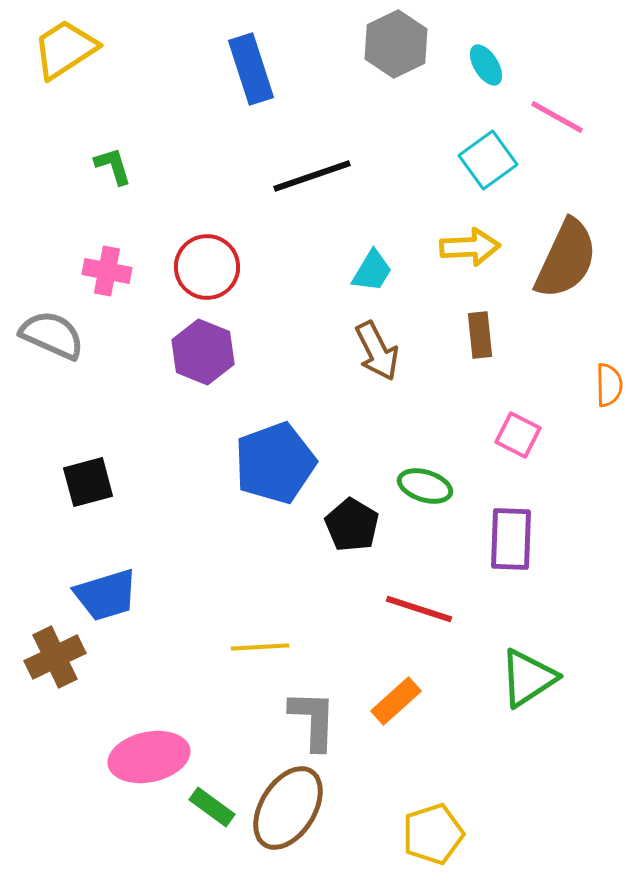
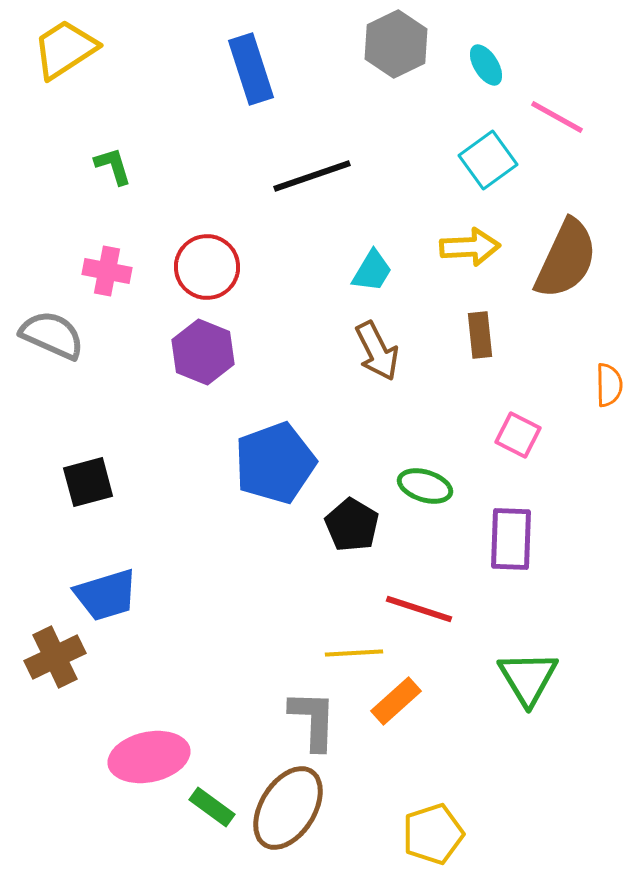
yellow line: moved 94 px right, 6 px down
green triangle: rotated 28 degrees counterclockwise
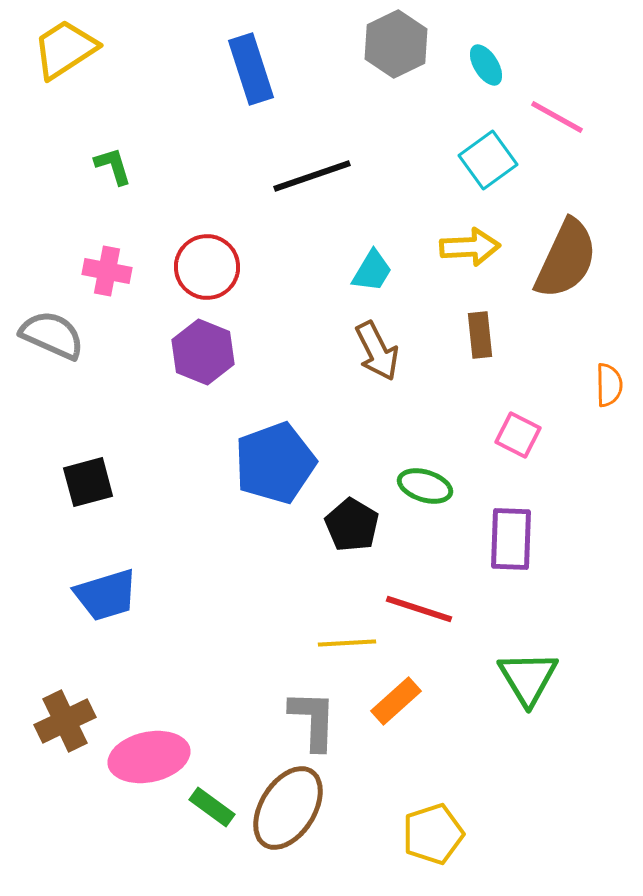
yellow line: moved 7 px left, 10 px up
brown cross: moved 10 px right, 64 px down
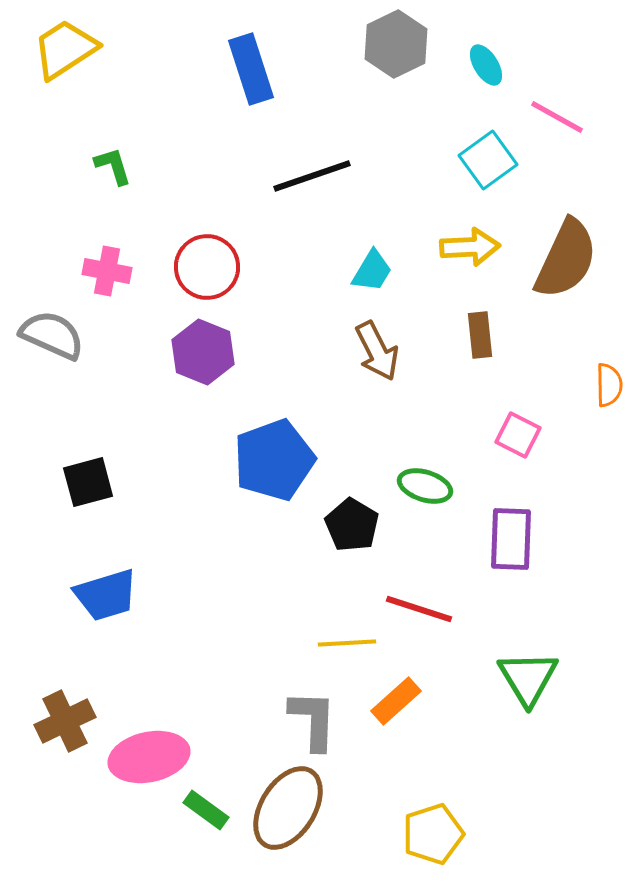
blue pentagon: moved 1 px left, 3 px up
green rectangle: moved 6 px left, 3 px down
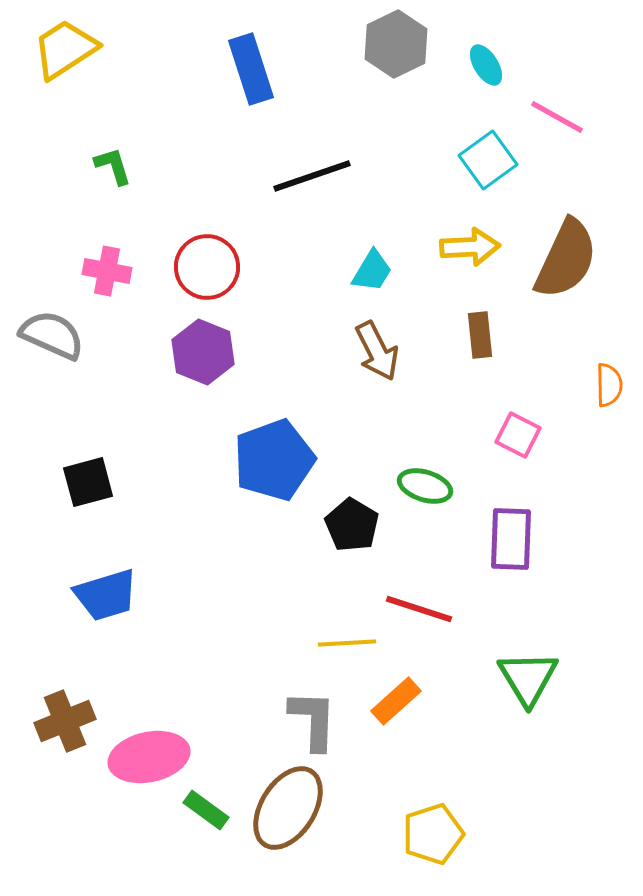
brown cross: rotated 4 degrees clockwise
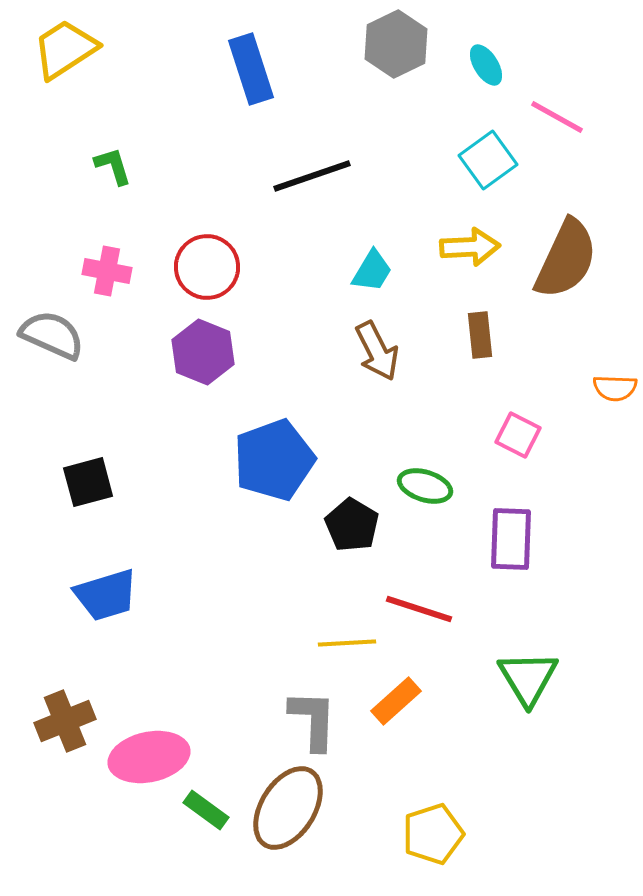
orange semicircle: moved 6 px right, 3 px down; rotated 93 degrees clockwise
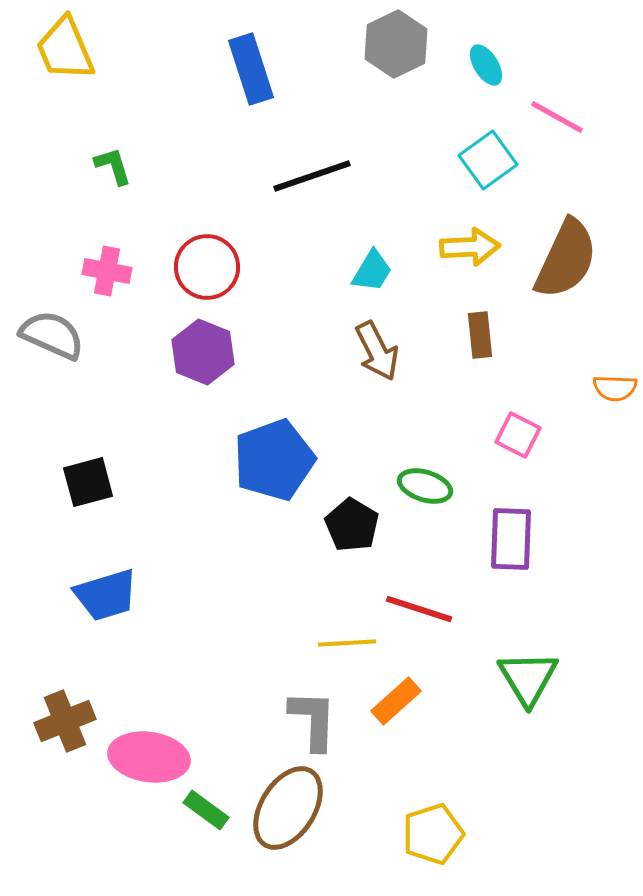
yellow trapezoid: rotated 80 degrees counterclockwise
pink ellipse: rotated 20 degrees clockwise
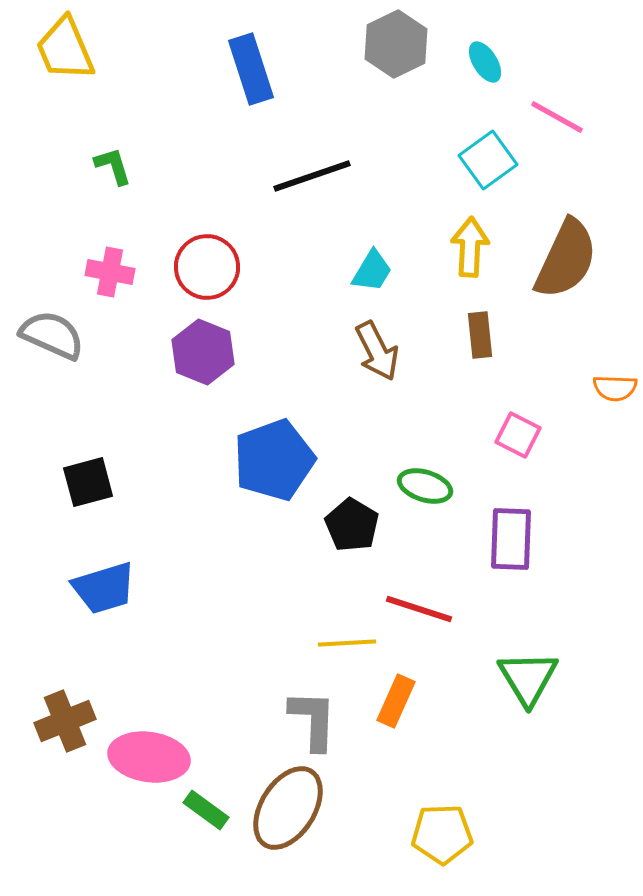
cyan ellipse: moved 1 px left, 3 px up
yellow arrow: rotated 84 degrees counterclockwise
pink cross: moved 3 px right, 1 px down
blue trapezoid: moved 2 px left, 7 px up
orange rectangle: rotated 24 degrees counterclockwise
yellow pentagon: moved 9 px right; rotated 16 degrees clockwise
